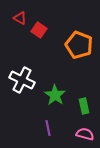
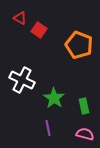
green star: moved 1 px left, 3 px down
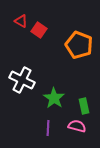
red triangle: moved 1 px right, 3 px down
purple line: rotated 14 degrees clockwise
pink semicircle: moved 8 px left, 8 px up
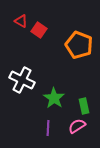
pink semicircle: rotated 48 degrees counterclockwise
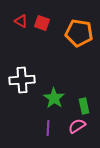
red square: moved 3 px right, 7 px up; rotated 14 degrees counterclockwise
orange pentagon: moved 12 px up; rotated 12 degrees counterclockwise
white cross: rotated 30 degrees counterclockwise
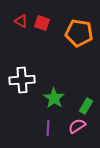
green rectangle: moved 2 px right; rotated 42 degrees clockwise
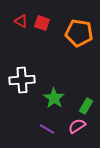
purple line: moved 1 px left, 1 px down; rotated 63 degrees counterclockwise
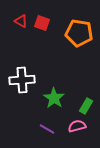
pink semicircle: rotated 18 degrees clockwise
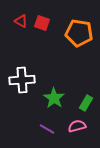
green rectangle: moved 3 px up
